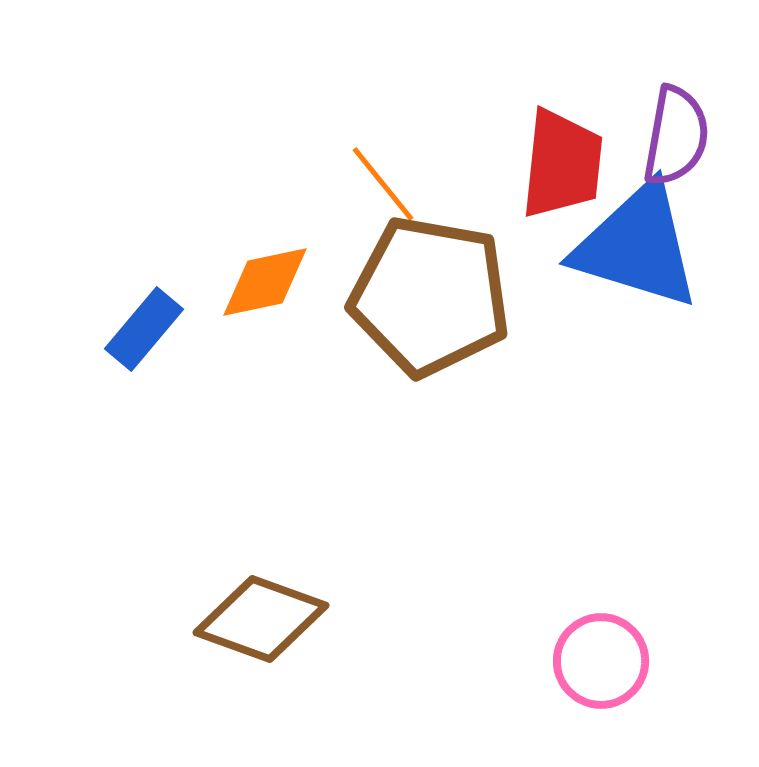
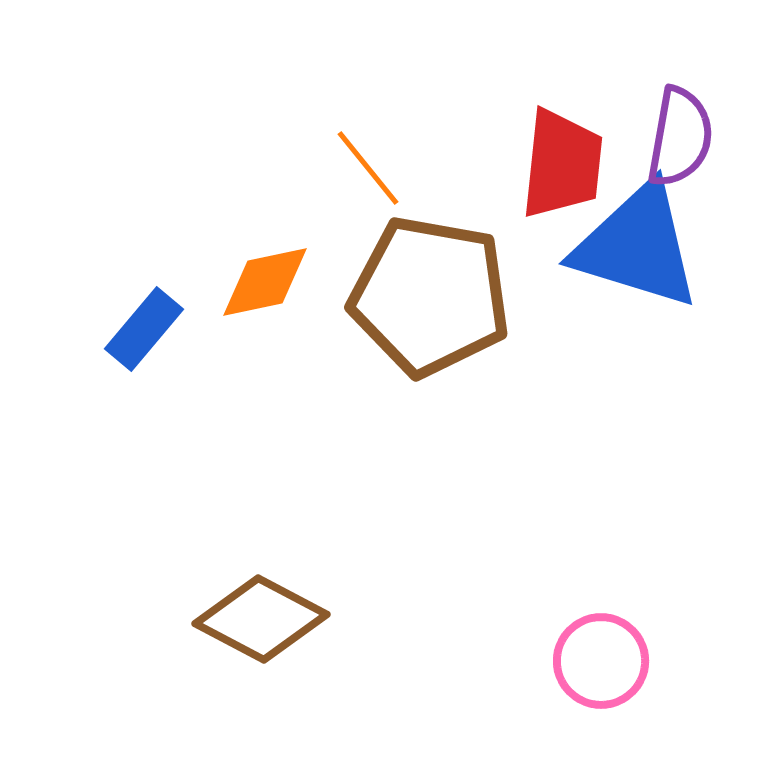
purple semicircle: moved 4 px right, 1 px down
orange line: moved 15 px left, 16 px up
brown diamond: rotated 8 degrees clockwise
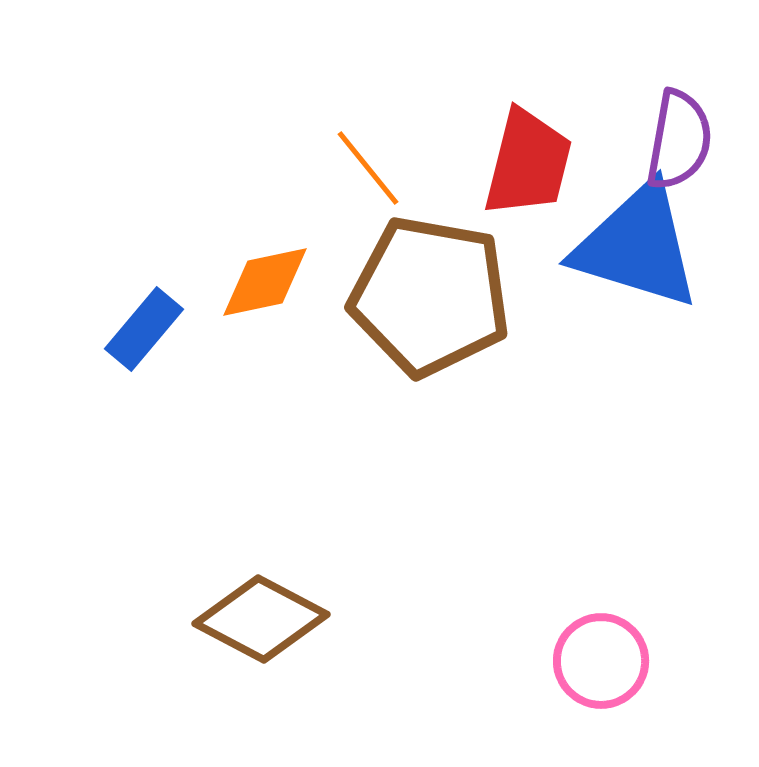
purple semicircle: moved 1 px left, 3 px down
red trapezoid: moved 34 px left, 1 px up; rotated 8 degrees clockwise
